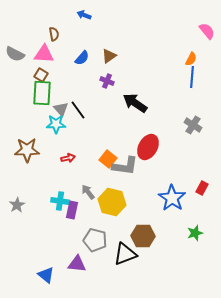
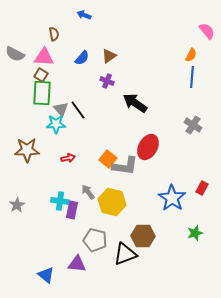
pink triangle: moved 3 px down
orange semicircle: moved 4 px up
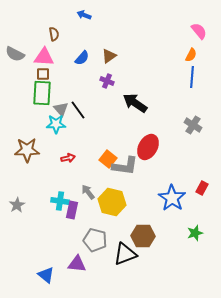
pink semicircle: moved 8 px left
brown square: moved 2 px right, 1 px up; rotated 32 degrees counterclockwise
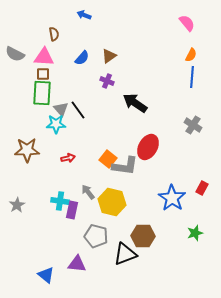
pink semicircle: moved 12 px left, 8 px up
gray pentagon: moved 1 px right, 4 px up
